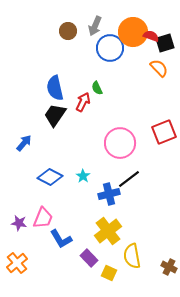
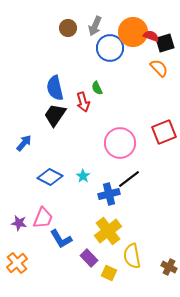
brown circle: moved 3 px up
red arrow: rotated 138 degrees clockwise
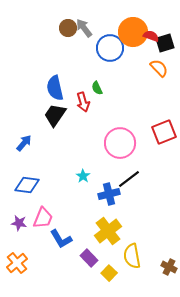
gray arrow: moved 11 px left, 2 px down; rotated 120 degrees clockwise
blue diamond: moved 23 px left, 8 px down; rotated 20 degrees counterclockwise
yellow square: rotated 21 degrees clockwise
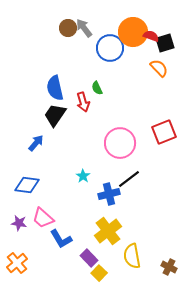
blue arrow: moved 12 px right
pink trapezoid: rotated 110 degrees clockwise
yellow square: moved 10 px left
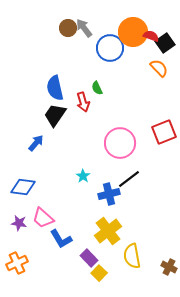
black square: rotated 18 degrees counterclockwise
blue diamond: moved 4 px left, 2 px down
orange cross: rotated 15 degrees clockwise
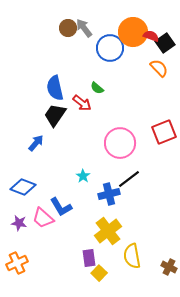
green semicircle: rotated 24 degrees counterclockwise
red arrow: moved 1 px left, 1 px down; rotated 36 degrees counterclockwise
blue diamond: rotated 15 degrees clockwise
blue L-shape: moved 32 px up
purple rectangle: rotated 36 degrees clockwise
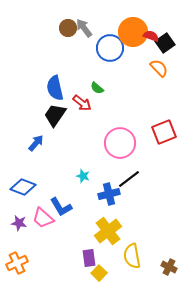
cyan star: rotated 16 degrees counterclockwise
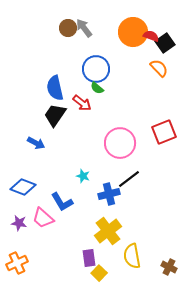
blue circle: moved 14 px left, 21 px down
blue arrow: rotated 78 degrees clockwise
blue L-shape: moved 1 px right, 5 px up
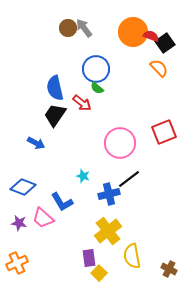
brown cross: moved 2 px down
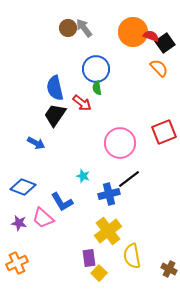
green semicircle: rotated 40 degrees clockwise
